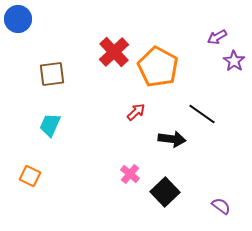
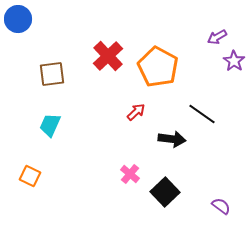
red cross: moved 6 px left, 4 px down
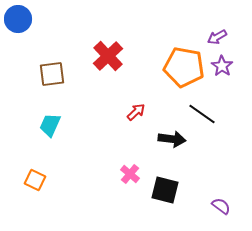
purple star: moved 12 px left, 5 px down
orange pentagon: moved 26 px right; rotated 18 degrees counterclockwise
orange square: moved 5 px right, 4 px down
black square: moved 2 px up; rotated 32 degrees counterclockwise
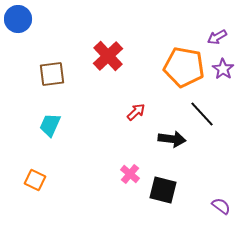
purple star: moved 1 px right, 3 px down
black line: rotated 12 degrees clockwise
black square: moved 2 px left
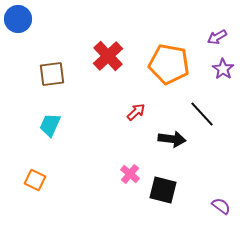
orange pentagon: moved 15 px left, 3 px up
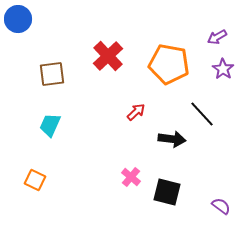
pink cross: moved 1 px right, 3 px down
black square: moved 4 px right, 2 px down
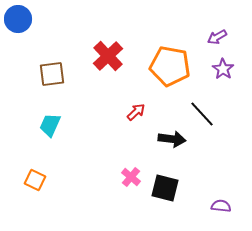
orange pentagon: moved 1 px right, 2 px down
black square: moved 2 px left, 4 px up
purple semicircle: rotated 30 degrees counterclockwise
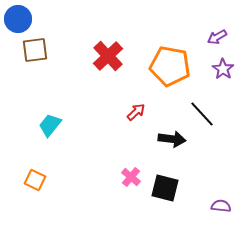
brown square: moved 17 px left, 24 px up
cyan trapezoid: rotated 15 degrees clockwise
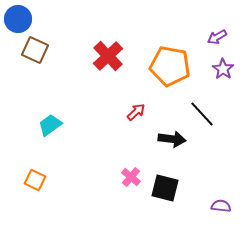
brown square: rotated 32 degrees clockwise
cyan trapezoid: rotated 15 degrees clockwise
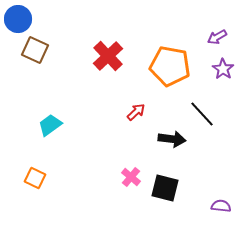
orange square: moved 2 px up
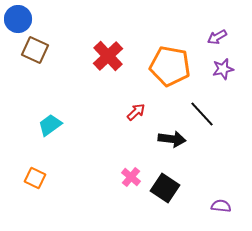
purple star: rotated 25 degrees clockwise
black square: rotated 20 degrees clockwise
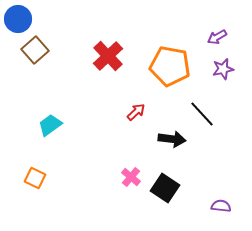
brown square: rotated 24 degrees clockwise
